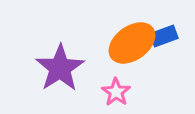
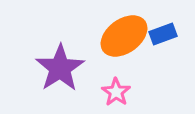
blue rectangle: moved 1 px left, 2 px up
orange ellipse: moved 8 px left, 7 px up
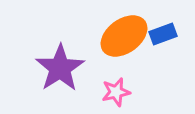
pink star: rotated 24 degrees clockwise
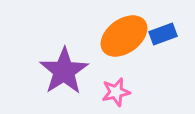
purple star: moved 4 px right, 3 px down
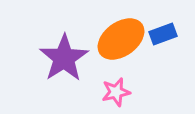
orange ellipse: moved 3 px left, 3 px down
purple star: moved 13 px up
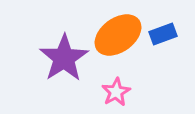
orange ellipse: moved 3 px left, 4 px up
pink star: rotated 16 degrees counterclockwise
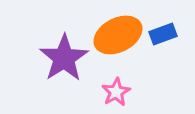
orange ellipse: rotated 9 degrees clockwise
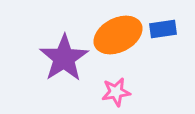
blue rectangle: moved 5 px up; rotated 12 degrees clockwise
pink star: rotated 20 degrees clockwise
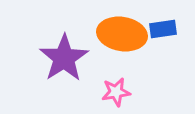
orange ellipse: moved 4 px right, 1 px up; rotated 36 degrees clockwise
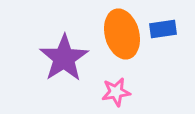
orange ellipse: rotated 66 degrees clockwise
